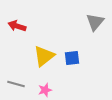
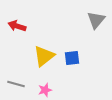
gray triangle: moved 1 px right, 2 px up
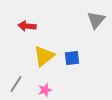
red arrow: moved 10 px right; rotated 12 degrees counterclockwise
gray line: rotated 72 degrees counterclockwise
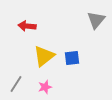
pink star: moved 3 px up
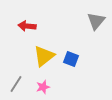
gray triangle: moved 1 px down
blue square: moved 1 px left, 1 px down; rotated 28 degrees clockwise
pink star: moved 2 px left
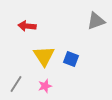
gray triangle: rotated 30 degrees clockwise
yellow triangle: rotated 25 degrees counterclockwise
pink star: moved 2 px right, 1 px up
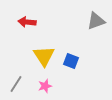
red arrow: moved 4 px up
blue square: moved 2 px down
